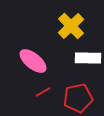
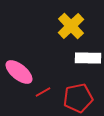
pink ellipse: moved 14 px left, 11 px down
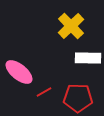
red line: moved 1 px right
red pentagon: rotated 12 degrees clockwise
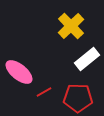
white rectangle: moved 1 px left, 1 px down; rotated 40 degrees counterclockwise
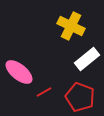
yellow cross: rotated 20 degrees counterclockwise
red pentagon: moved 2 px right, 1 px up; rotated 20 degrees clockwise
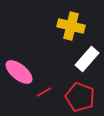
yellow cross: rotated 12 degrees counterclockwise
white rectangle: rotated 10 degrees counterclockwise
